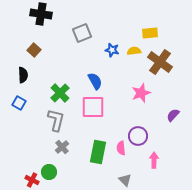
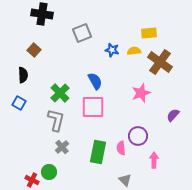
black cross: moved 1 px right
yellow rectangle: moved 1 px left
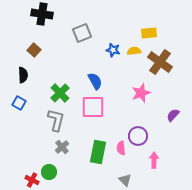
blue star: moved 1 px right
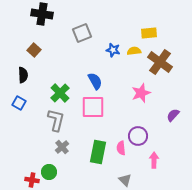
red cross: rotated 16 degrees counterclockwise
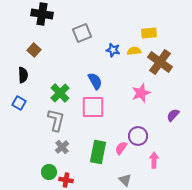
pink semicircle: rotated 40 degrees clockwise
red cross: moved 34 px right
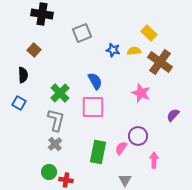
yellow rectangle: rotated 49 degrees clockwise
pink star: rotated 30 degrees counterclockwise
gray cross: moved 7 px left, 3 px up
gray triangle: rotated 16 degrees clockwise
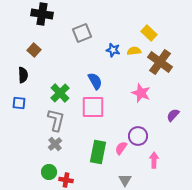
blue square: rotated 24 degrees counterclockwise
